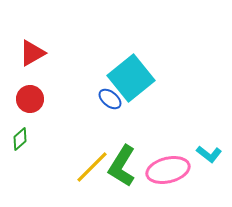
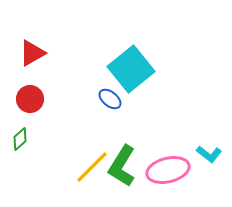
cyan square: moved 9 px up
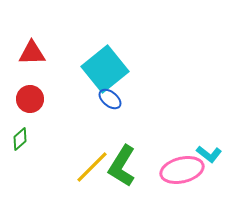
red triangle: rotated 28 degrees clockwise
cyan square: moved 26 px left
pink ellipse: moved 14 px right
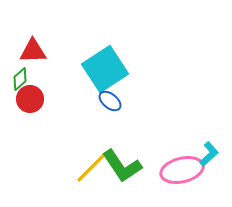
red triangle: moved 1 px right, 2 px up
cyan square: rotated 6 degrees clockwise
blue ellipse: moved 2 px down
green diamond: moved 60 px up
cyan L-shape: rotated 80 degrees counterclockwise
green L-shape: rotated 66 degrees counterclockwise
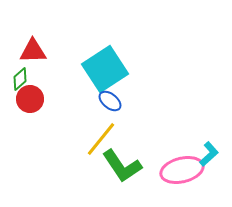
yellow line: moved 9 px right, 28 px up; rotated 6 degrees counterclockwise
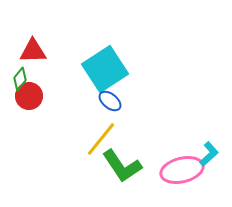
green diamond: rotated 10 degrees counterclockwise
red circle: moved 1 px left, 3 px up
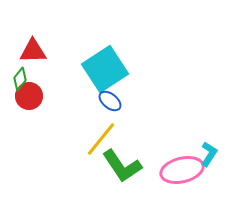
cyan L-shape: rotated 15 degrees counterclockwise
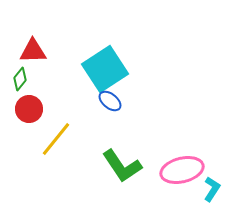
red circle: moved 13 px down
yellow line: moved 45 px left
cyan L-shape: moved 3 px right, 35 px down
